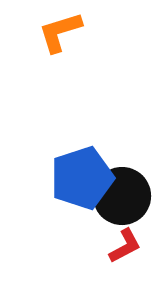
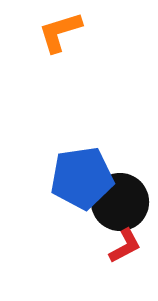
blue pentagon: rotated 10 degrees clockwise
black circle: moved 2 px left, 6 px down
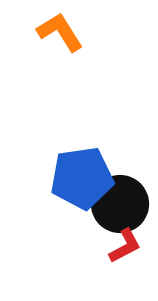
orange L-shape: rotated 75 degrees clockwise
black circle: moved 2 px down
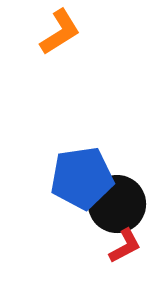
orange L-shape: rotated 90 degrees clockwise
black circle: moved 3 px left
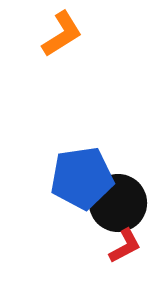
orange L-shape: moved 2 px right, 2 px down
black circle: moved 1 px right, 1 px up
